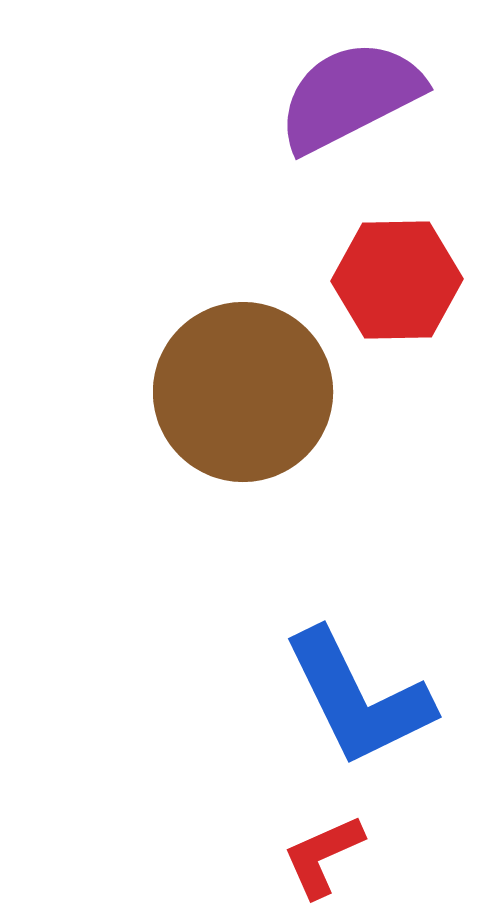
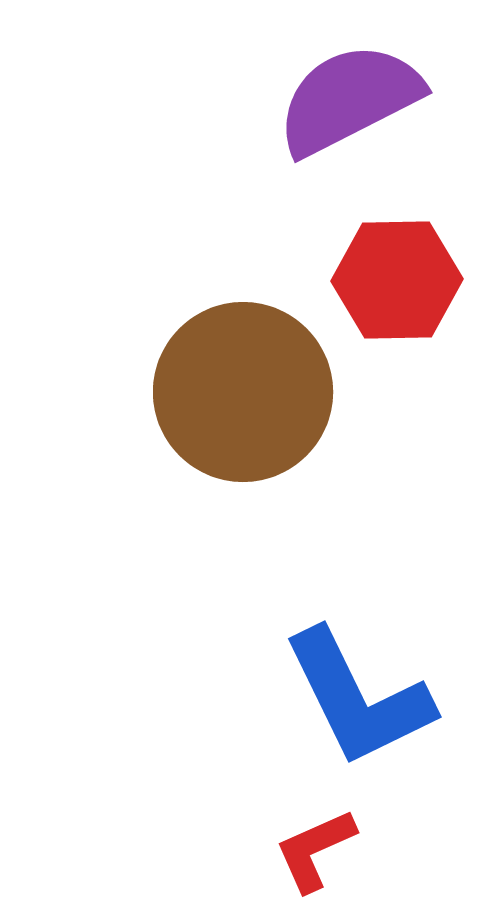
purple semicircle: moved 1 px left, 3 px down
red L-shape: moved 8 px left, 6 px up
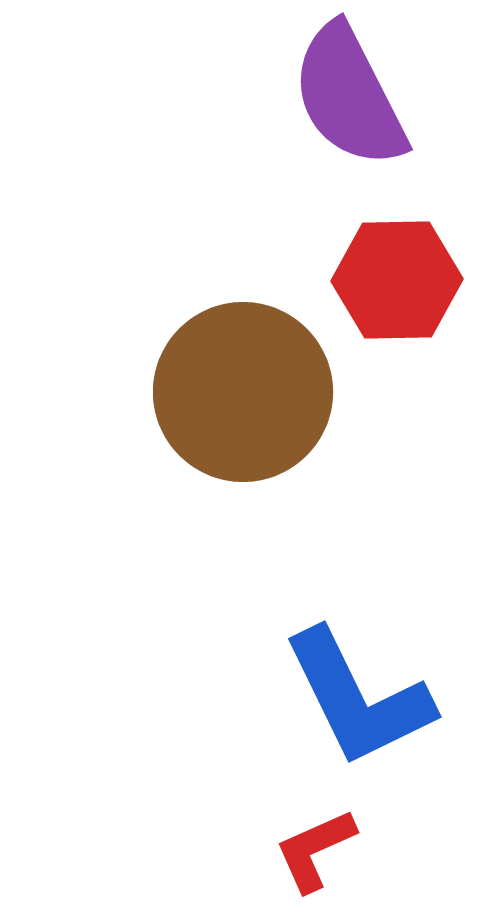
purple semicircle: moved 3 px up; rotated 90 degrees counterclockwise
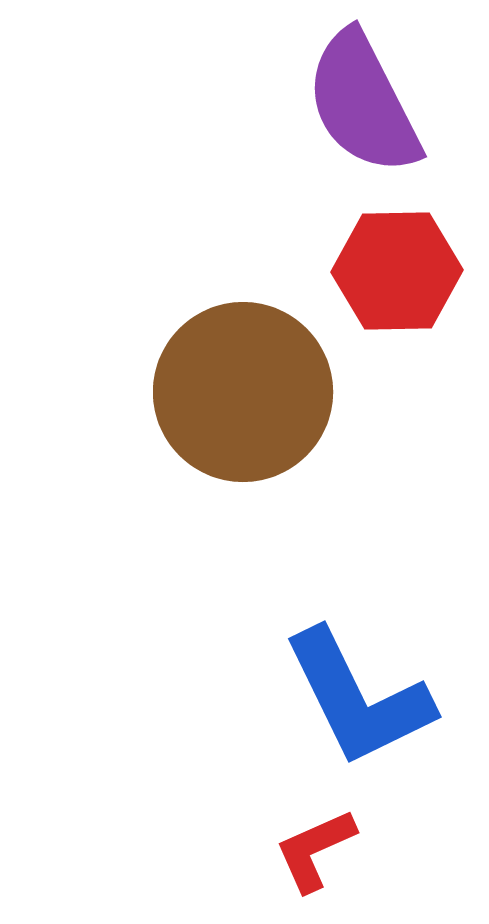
purple semicircle: moved 14 px right, 7 px down
red hexagon: moved 9 px up
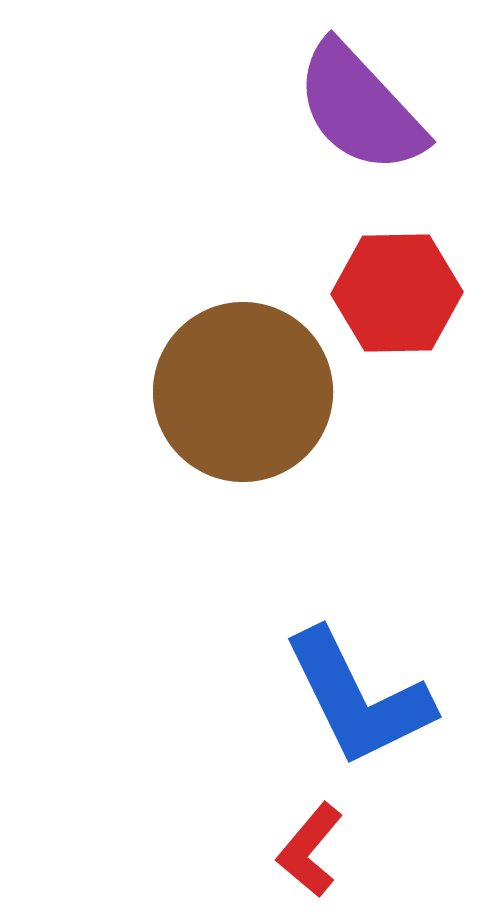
purple semicircle: moved 3 px left, 5 px down; rotated 16 degrees counterclockwise
red hexagon: moved 22 px down
red L-shape: moved 5 px left; rotated 26 degrees counterclockwise
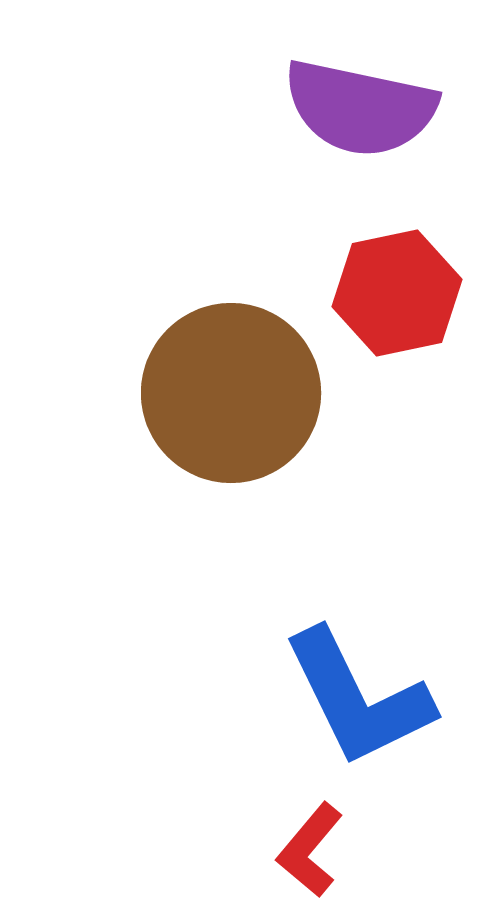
purple semicircle: rotated 35 degrees counterclockwise
red hexagon: rotated 11 degrees counterclockwise
brown circle: moved 12 px left, 1 px down
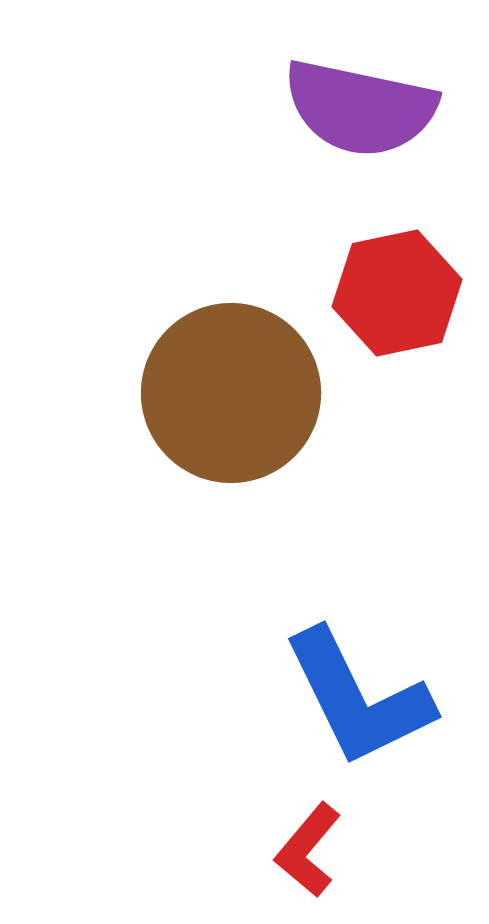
red L-shape: moved 2 px left
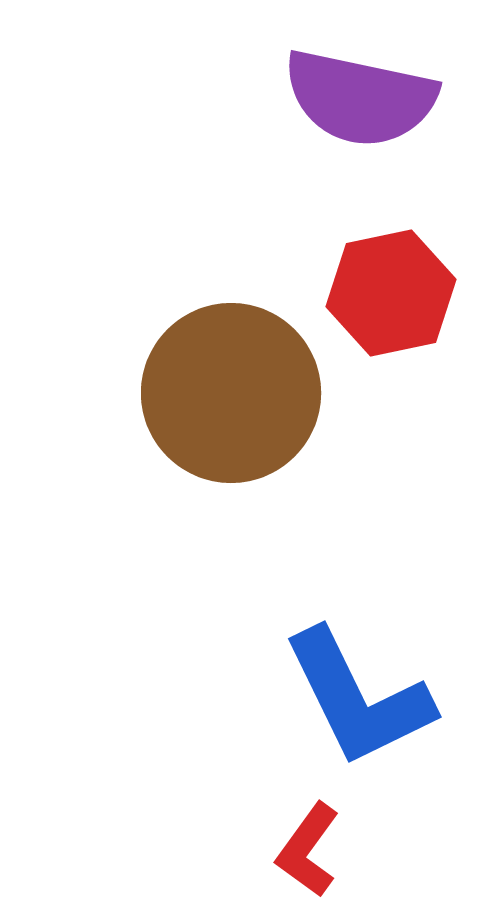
purple semicircle: moved 10 px up
red hexagon: moved 6 px left
red L-shape: rotated 4 degrees counterclockwise
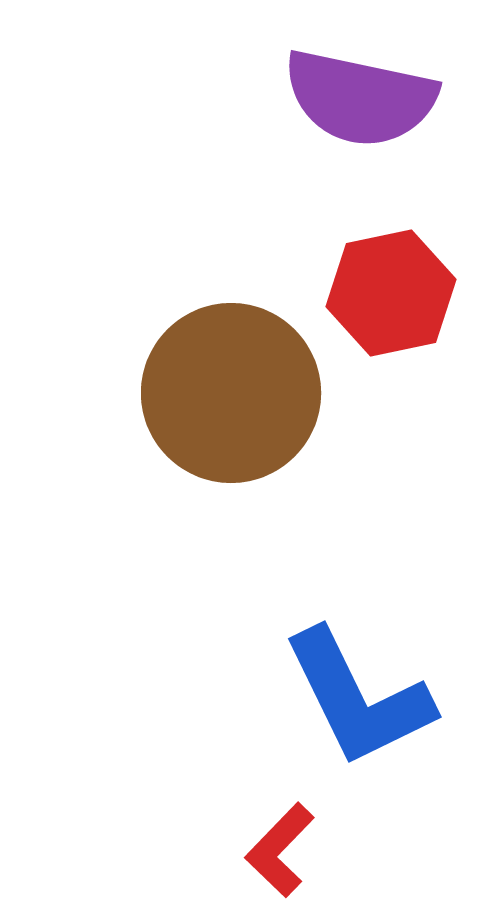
red L-shape: moved 28 px left; rotated 8 degrees clockwise
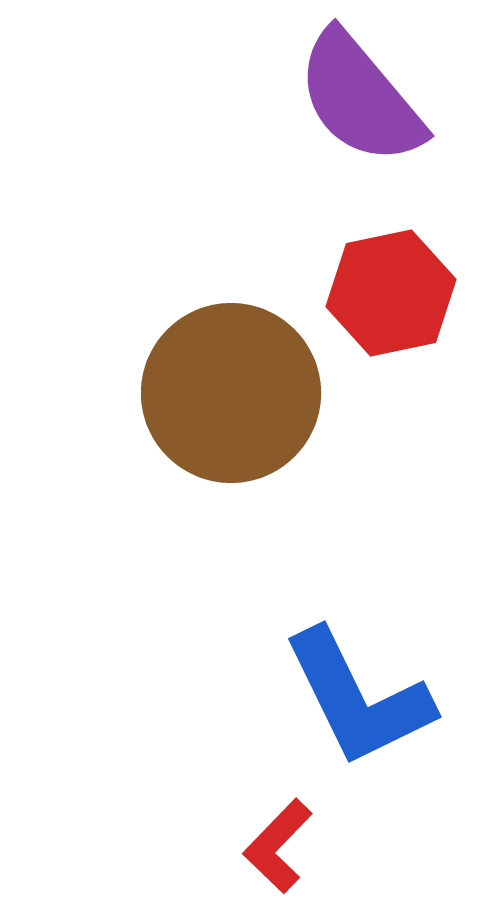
purple semicircle: rotated 38 degrees clockwise
red L-shape: moved 2 px left, 4 px up
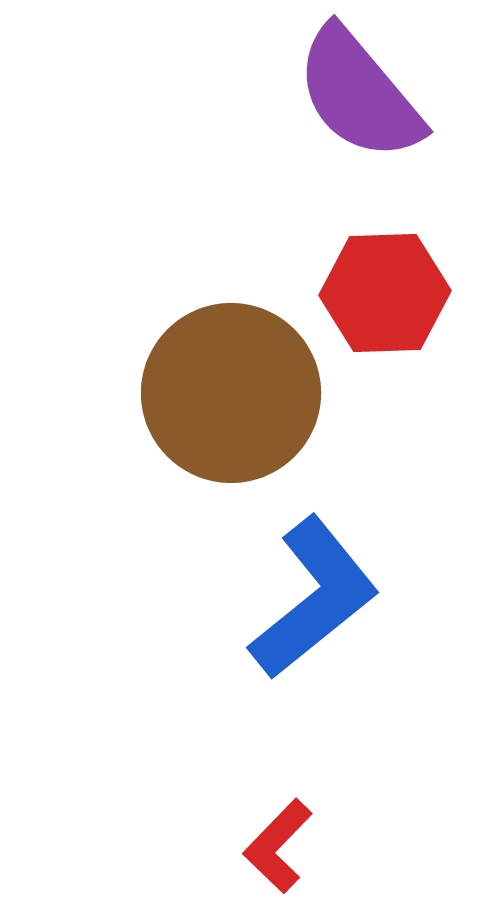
purple semicircle: moved 1 px left, 4 px up
red hexagon: moved 6 px left; rotated 10 degrees clockwise
blue L-shape: moved 44 px left, 100 px up; rotated 103 degrees counterclockwise
